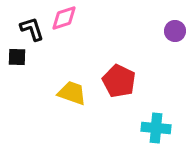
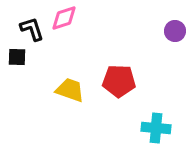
red pentagon: rotated 24 degrees counterclockwise
yellow trapezoid: moved 2 px left, 3 px up
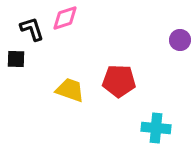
pink diamond: moved 1 px right
purple circle: moved 5 px right, 9 px down
black square: moved 1 px left, 2 px down
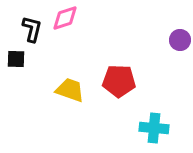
black L-shape: rotated 32 degrees clockwise
cyan cross: moved 2 px left
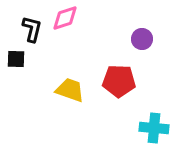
purple circle: moved 38 px left, 1 px up
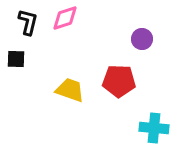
black L-shape: moved 4 px left, 7 px up
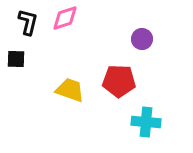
cyan cross: moved 8 px left, 6 px up
